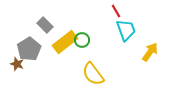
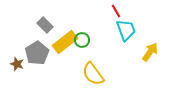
gray pentagon: moved 8 px right, 4 px down
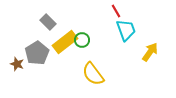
gray rectangle: moved 3 px right, 3 px up
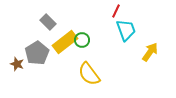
red line: rotated 56 degrees clockwise
yellow semicircle: moved 4 px left
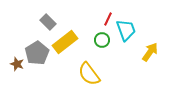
red line: moved 8 px left, 8 px down
green circle: moved 20 px right
